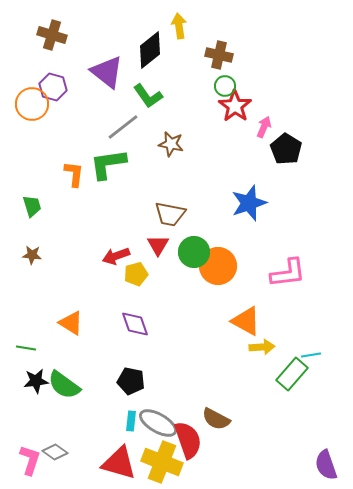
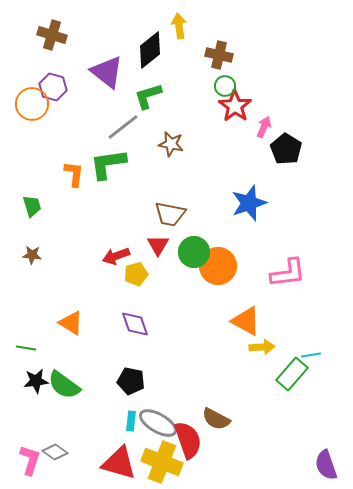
green L-shape at (148, 96): rotated 108 degrees clockwise
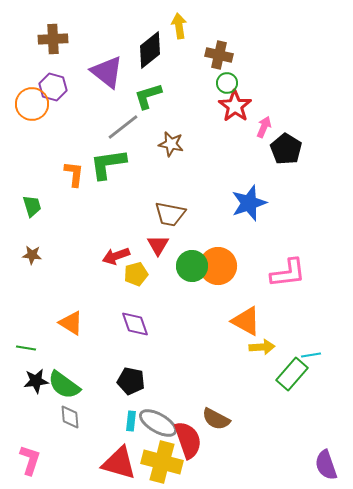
brown cross at (52, 35): moved 1 px right, 4 px down; rotated 20 degrees counterclockwise
green circle at (225, 86): moved 2 px right, 3 px up
green circle at (194, 252): moved 2 px left, 14 px down
gray diamond at (55, 452): moved 15 px right, 35 px up; rotated 50 degrees clockwise
yellow cross at (162, 462): rotated 6 degrees counterclockwise
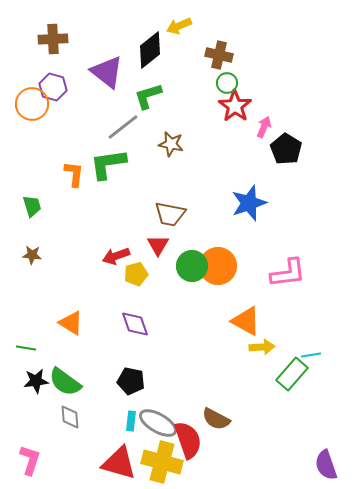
yellow arrow at (179, 26): rotated 105 degrees counterclockwise
green semicircle at (64, 385): moved 1 px right, 3 px up
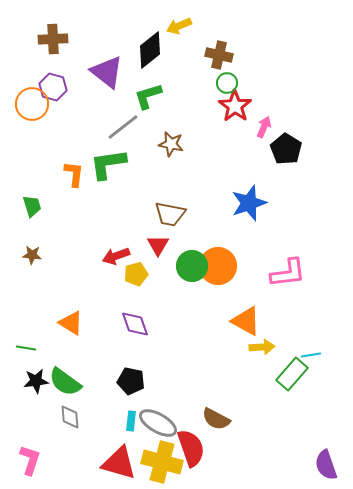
red semicircle at (188, 440): moved 3 px right, 8 px down
